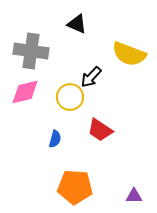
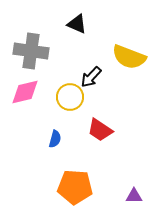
yellow semicircle: moved 3 px down
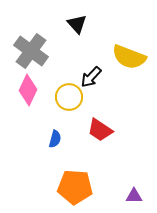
black triangle: rotated 25 degrees clockwise
gray cross: rotated 28 degrees clockwise
pink diamond: moved 3 px right, 2 px up; rotated 52 degrees counterclockwise
yellow circle: moved 1 px left
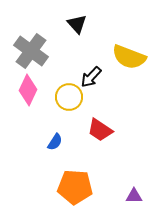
blue semicircle: moved 3 px down; rotated 18 degrees clockwise
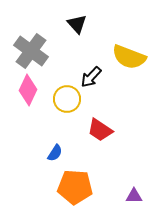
yellow circle: moved 2 px left, 2 px down
blue semicircle: moved 11 px down
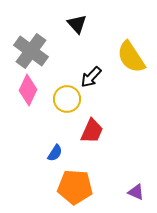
yellow semicircle: moved 2 px right; rotated 36 degrees clockwise
red trapezoid: moved 8 px left, 1 px down; rotated 100 degrees counterclockwise
purple triangle: moved 2 px right, 4 px up; rotated 24 degrees clockwise
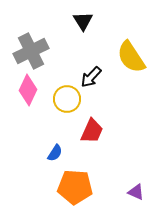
black triangle: moved 6 px right, 3 px up; rotated 10 degrees clockwise
gray cross: rotated 28 degrees clockwise
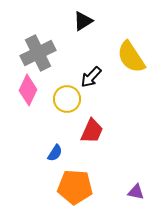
black triangle: rotated 30 degrees clockwise
gray cross: moved 7 px right, 2 px down
purple triangle: rotated 12 degrees counterclockwise
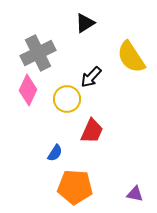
black triangle: moved 2 px right, 2 px down
purple triangle: moved 1 px left, 2 px down
